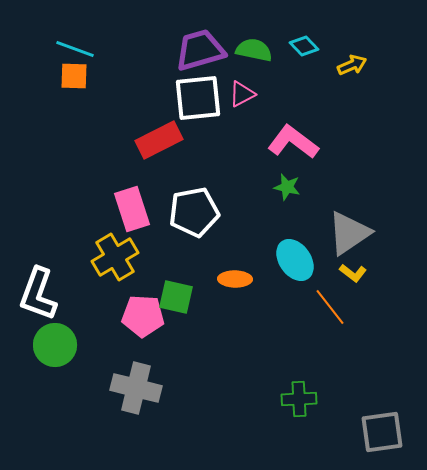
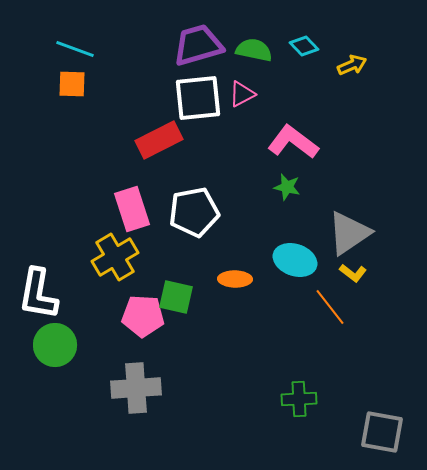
purple trapezoid: moved 2 px left, 5 px up
orange square: moved 2 px left, 8 px down
cyan ellipse: rotated 36 degrees counterclockwise
white L-shape: rotated 10 degrees counterclockwise
gray cross: rotated 18 degrees counterclockwise
gray square: rotated 18 degrees clockwise
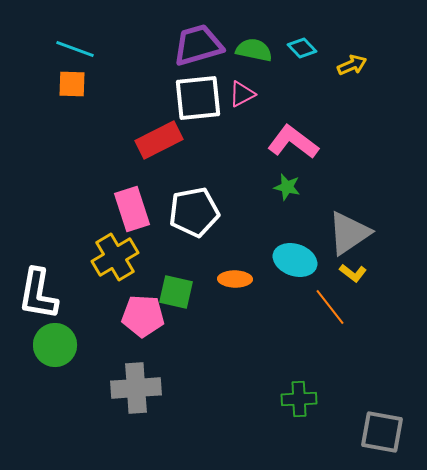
cyan diamond: moved 2 px left, 2 px down
green square: moved 5 px up
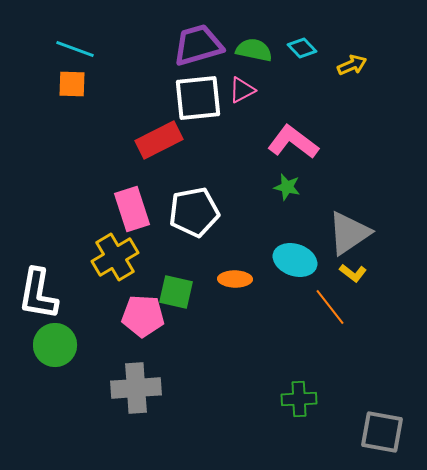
pink triangle: moved 4 px up
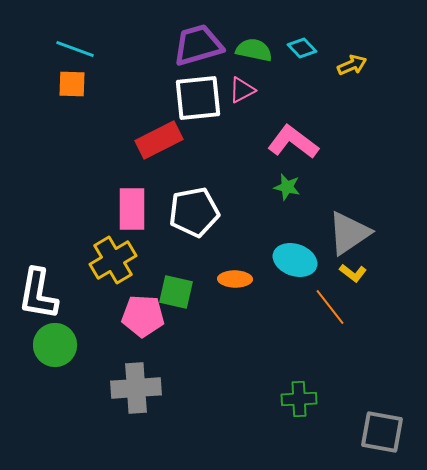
pink rectangle: rotated 18 degrees clockwise
yellow cross: moved 2 px left, 3 px down
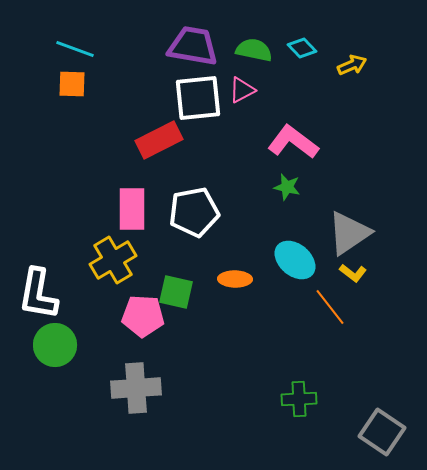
purple trapezoid: moved 5 px left, 1 px down; rotated 26 degrees clockwise
cyan ellipse: rotated 21 degrees clockwise
gray square: rotated 24 degrees clockwise
